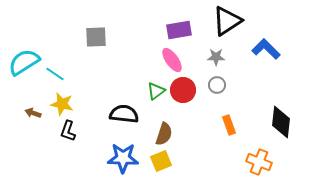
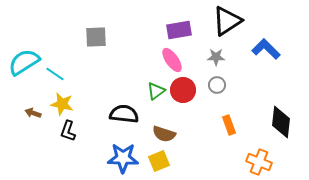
brown semicircle: rotated 90 degrees clockwise
yellow square: moved 2 px left
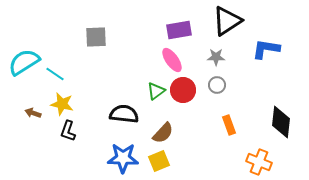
blue L-shape: rotated 36 degrees counterclockwise
brown semicircle: moved 1 px left, 1 px up; rotated 65 degrees counterclockwise
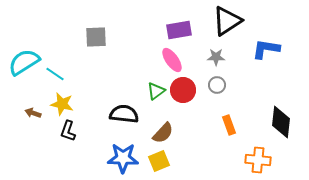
orange cross: moved 1 px left, 2 px up; rotated 15 degrees counterclockwise
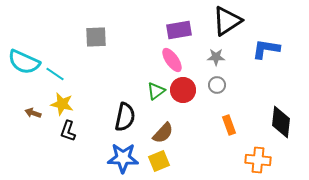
cyan semicircle: rotated 124 degrees counterclockwise
black semicircle: moved 1 px right, 3 px down; rotated 96 degrees clockwise
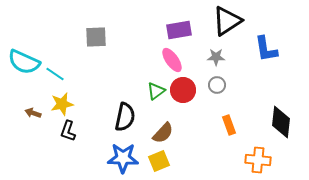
blue L-shape: rotated 108 degrees counterclockwise
yellow star: rotated 25 degrees counterclockwise
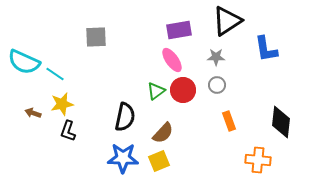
orange rectangle: moved 4 px up
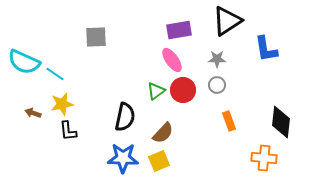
gray star: moved 1 px right, 2 px down
black L-shape: rotated 25 degrees counterclockwise
orange cross: moved 6 px right, 2 px up
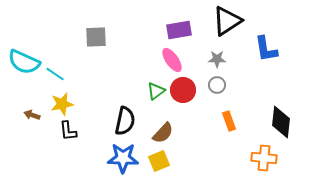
brown arrow: moved 1 px left, 2 px down
black semicircle: moved 4 px down
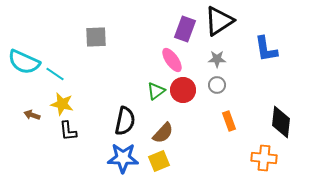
black triangle: moved 8 px left
purple rectangle: moved 6 px right, 1 px up; rotated 60 degrees counterclockwise
yellow star: rotated 25 degrees clockwise
